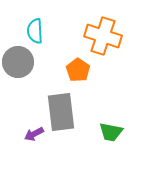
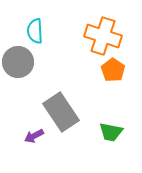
orange pentagon: moved 35 px right
gray rectangle: rotated 27 degrees counterclockwise
purple arrow: moved 2 px down
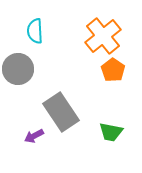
orange cross: rotated 33 degrees clockwise
gray circle: moved 7 px down
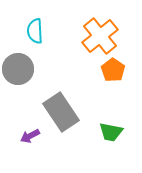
orange cross: moved 3 px left
purple arrow: moved 4 px left
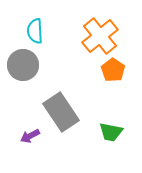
gray circle: moved 5 px right, 4 px up
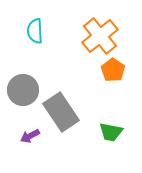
gray circle: moved 25 px down
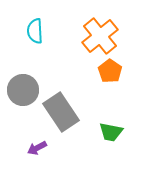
orange pentagon: moved 3 px left, 1 px down
purple arrow: moved 7 px right, 12 px down
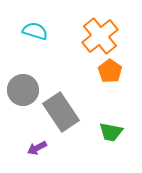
cyan semicircle: rotated 110 degrees clockwise
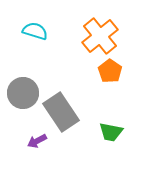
gray circle: moved 3 px down
purple arrow: moved 7 px up
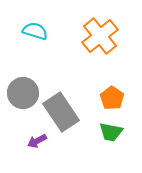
orange pentagon: moved 2 px right, 27 px down
